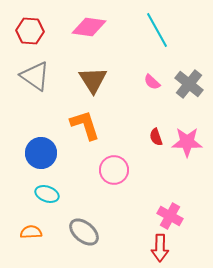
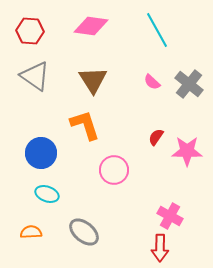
pink diamond: moved 2 px right, 1 px up
red semicircle: rotated 54 degrees clockwise
pink star: moved 9 px down
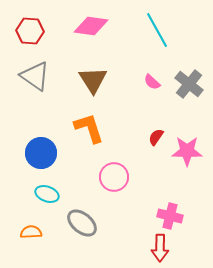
orange L-shape: moved 4 px right, 3 px down
pink circle: moved 7 px down
pink cross: rotated 15 degrees counterclockwise
gray ellipse: moved 2 px left, 9 px up
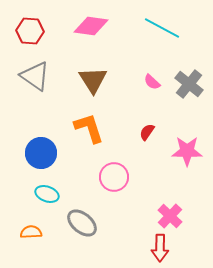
cyan line: moved 5 px right, 2 px up; rotated 33 degrees counterclockwise
red semicircle: moved 9 px left, 5 px up
pink cross: rotated 30 degrees clockwise
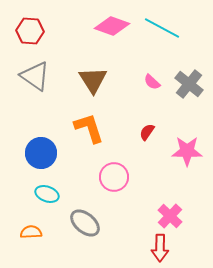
pink diamond: moved 21 px right; rotated 12 degrees clockwise
gray ellipse: moved 3 px right
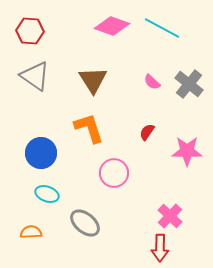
pink circle: moved 4 px up
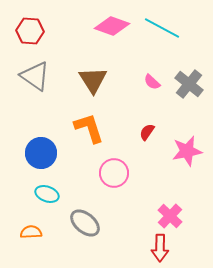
pink star: rotated 12 degrees counterclockwise
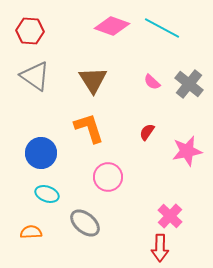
pink circle: moved 6 px left, 4 px down
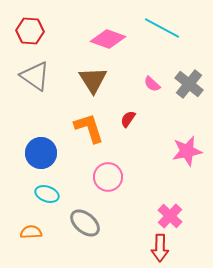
pink diamond: moved 4 px left, 13 px down
pink semicircle: moved 2 px down
red semicircle: moved 19 px left, 13 px up
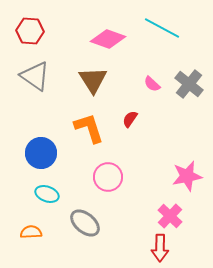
red semicircle: moved 2 px right
pink star: moved 25 px down
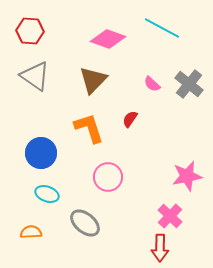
brown triangle: rotated 16 degrees clockwise
